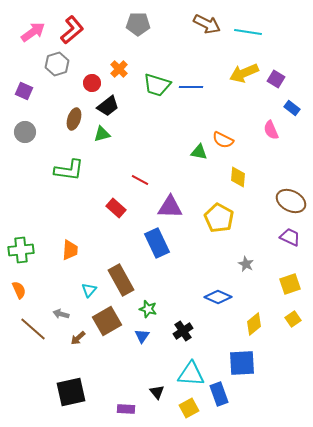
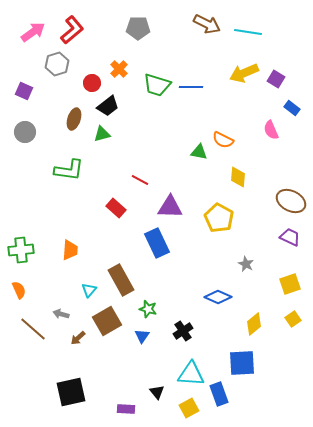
gray pentagon at (138, 24): moved 4 px down
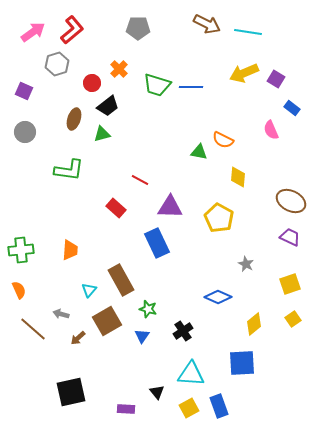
blue rectangle at (219, 394): moved 12 px down
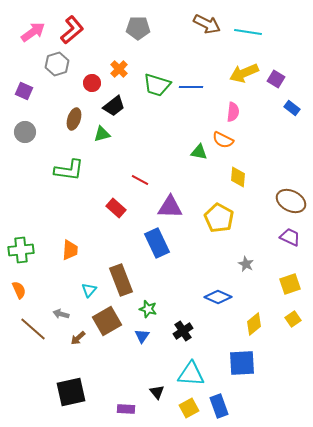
black trapezoid at (108, 106): moved 6 px right
pink semicircle at (271, 130): moved 38 px left, 18 px up; rotated 150 degrees counterclockwise
brown rectangle at (121, 280): rotated 8 degrees clockwise
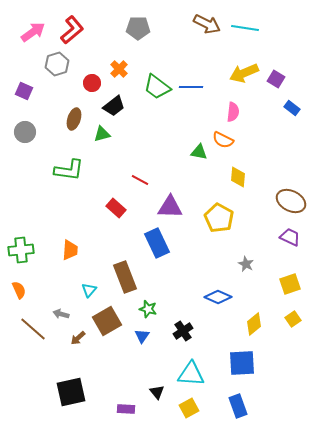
cyan line at (248, 32): moved 3 px left, 4 px up
green trapezoid at (157, 85): moved 2 px down; rotated 20 degrees clockwise
brown rectangle at (121, 280): moved 4 px right, 3 px up
blue rectangle at (219, 406): moved 19 px right
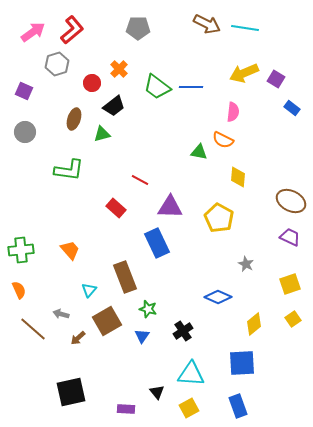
orange trapezoid at (70, 250): rotated 45 degrees counterclockwise
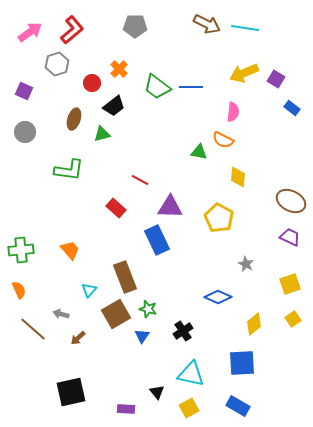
gray pentagon at (138, 28): moved 3 px left, 2 px up
pink arrow at (33, 32): moved 3 px left
blue rectangle at (157, 243): moved 3 px up
brown square at (107, 321): moved 9 px right, 7 px up
cyan triangle at (191, 374): rotated 8 degrees clockwise
blue rectangle at (238, 406): rotated 40 degrees counterclockwise
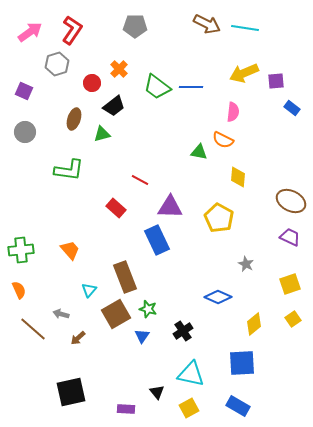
red L-shape at (72, 30): rotated 16 degrees counterclockwise
purple square at (276, 79): moved 2 px down; rotated 36 degrees counterclockwise
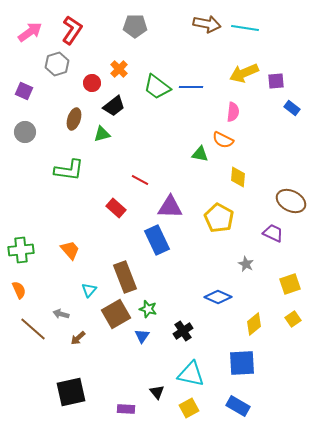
brown arrow at (207, 24): rotated 16 degrees counterclockwise
green triangle at (199, 152): moved 1 px right, 2 px down
purple trapezoid at (290, 237): moved 17 px left, 4 px up
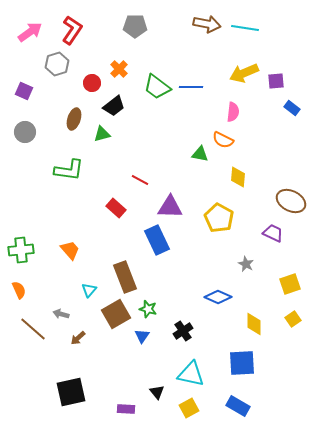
yellow diamond at (254, 324): rotated 50 degrees counterclockwise
